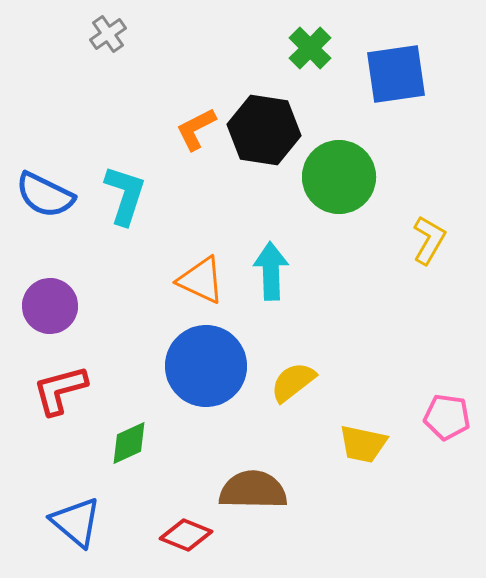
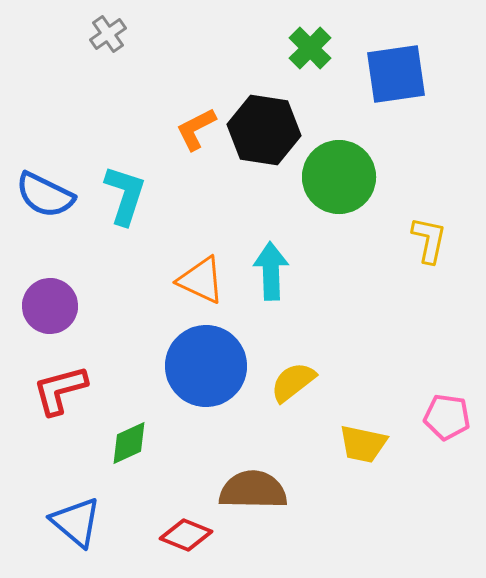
yellow L-shape: rotated 18 degrees counterclockwise
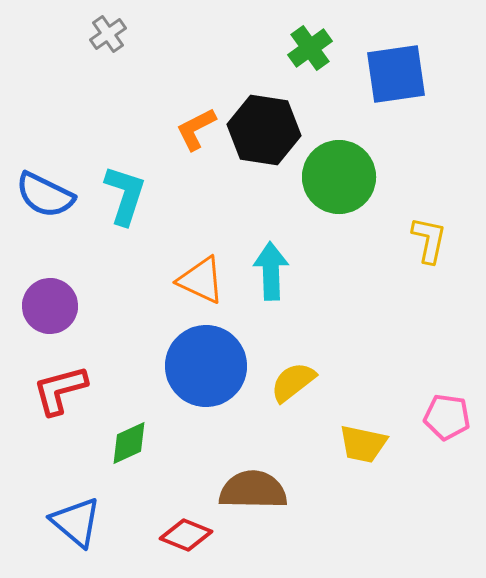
green cross: rotated 9 degrees clockwise
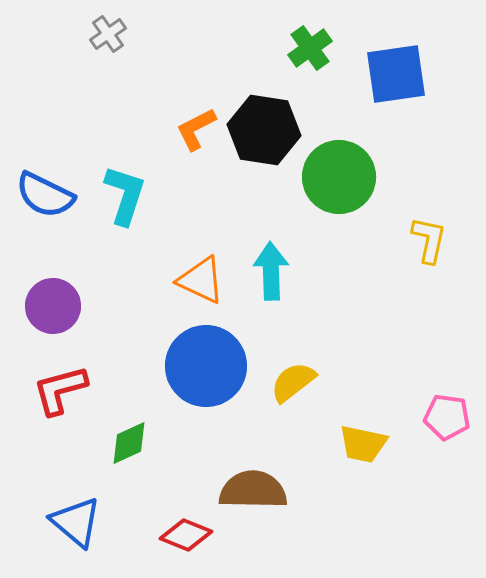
purple circle: moved 3 px right
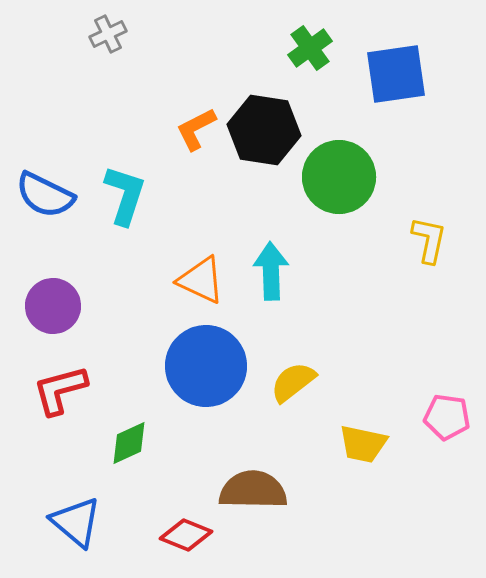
gray cross: rotated 9 degrees clockwise
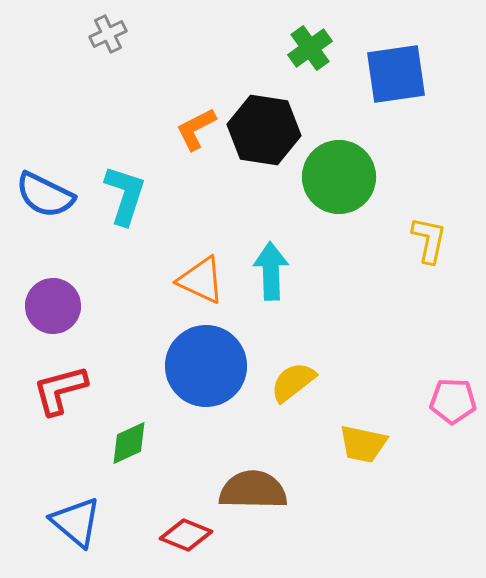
pink pentagon: moved 6 px right, 16 px up; rotated 6 degrees counterclockwise
